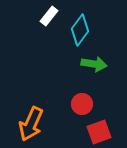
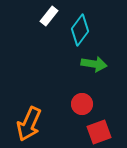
orange arrow: moved 2 px left
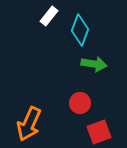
cyan diamond: rotated 16 degrees counterclockwise
red circle: moved 2 px left, 1 px up
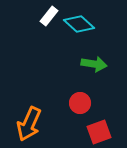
cyan diamond: moved 1 px left, 6 px up; rotated 68 degrees counterclockwise
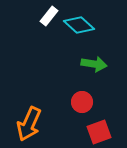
cyan diamond: moved 1 px down
red circle: moved 2 px right, 1 px up
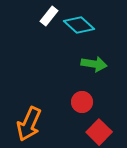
red square: rotated 25 degrees counterclockwise
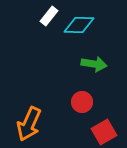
cyan diamond: rotated 40 degrees counterclockwise
red square: moved 5 px right; rotated 15 degrees clockwise
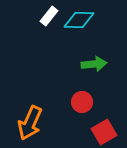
cyan diamond: moved 5 px up
green arrow: rotated 15 degrees counterclockwise
orange arrow: moved 1 px right, 1 px up
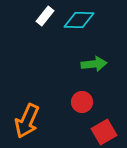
white rectangle: moved 4 px left
orange arrow: moved 3 px left, 2 px up
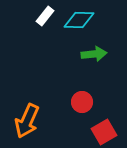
green arrow: moved 10 px up
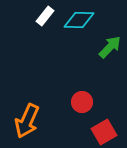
green arrow: moved 16 px right, 7 px up; rotated 40 degrees counterclockwise
